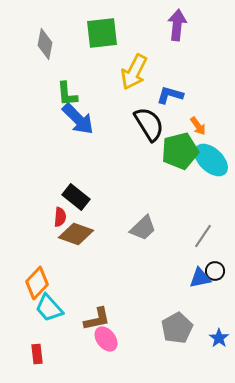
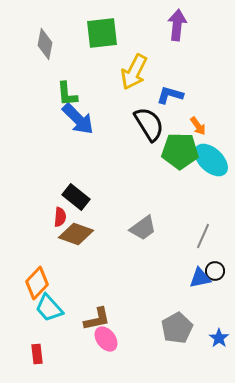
green pentagon: rotated 15 degrees clockwise
gray trapezoid: rotated 8 degrees clockwise
gray line: rotated 10 degrees counterclockwise
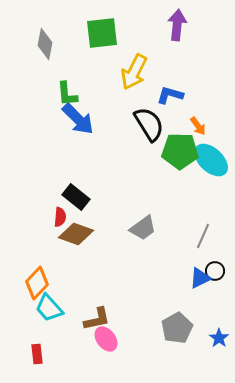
blue triangle: rotated 15 degrees counterclockwise
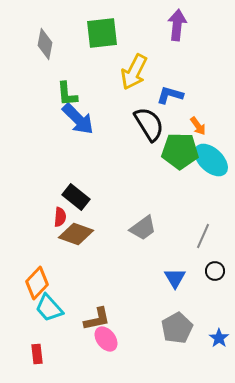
blue triangle: moved 25 px left; rotated 35 degrees counterclockwise
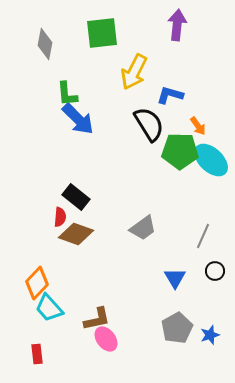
blue star: moved 9 px left, 3 px up; rotated 18 degrees clockwise
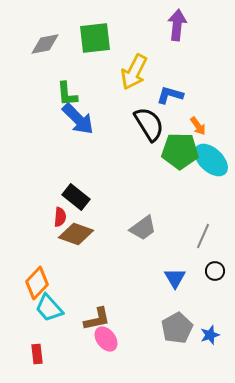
green square: moved 7 px left, 5 px down
gray diamond: rotated 68 degrees clockwise
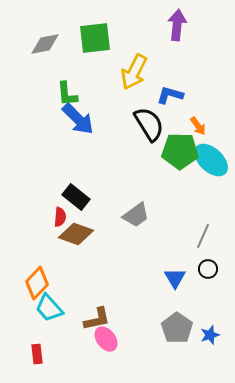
gray trapezoid: moved 7 px left, 13 px up
black circle: moved 7 px left, 2 px up
gray pentagon: rotated 8 degrees counterclockwise
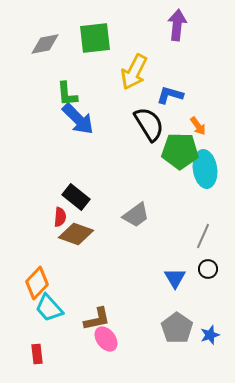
cyan ellipse: moved 6 px left, 9 px down; rotated 39 degrees clockwise
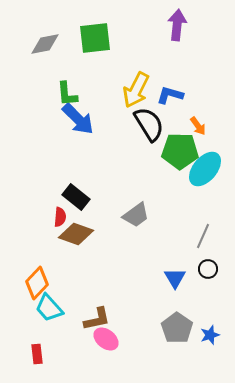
yellow arrow: moved 2 px right, 18 px down
cyan ellipse: rotated 48 degrees clockwise
pink ellipse: rotated 15 degrees counterclockwise
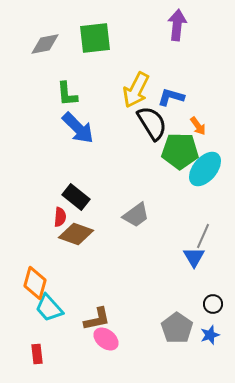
blue L-shape: moved 1 px right, 2 px down
blue arrow: moved 9 px down
black semicircle: moved 3 px right, 1 px up
black circle: moved 5 px right, 35 px down
blue triangle: moved 19 px right, 21 px up
orange diamond: moved 2 px left; rotated 28 degrees counterclockwise
